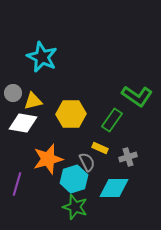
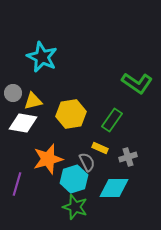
green L-shape: moved 13 px up
yellow hexagon: rotated 8 degrees counterclockwise
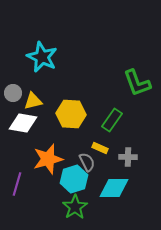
green L-shape: rotated 36 degrees clockwise
yellow hexagon: rotated 12 degrees clockwise
gray cross: rotated 18 degrees clockwise
green star: rotated 20 degrees clockwise
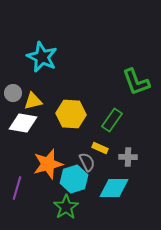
green L-shape: moved 1 px left, 1 px up
orange star: moved 5 px down
purple line: moved 4 px down
green star: moved 9 px left
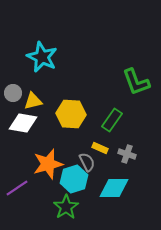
gray cross: moved 1 px left, 3 px up; rotated 18 degrees clockwise
purple line: rotated 40 degrees clockwise
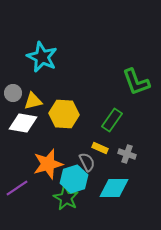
yellow hexagon: moved 7 px left
green star: moved 9 px up; rotated 10 degrees counterclockwise
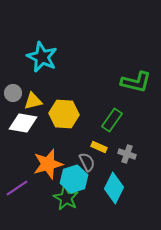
green L-shape: rotated 56 degrees counterclockwise
yellow rectangle: moved 1 px left, 1 px up
cyan diamond: rotated 64 degrees counterclockwise
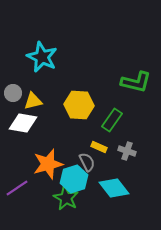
yellow hexagon: moved 15 px right, 9 px up
gray cross: moved 3 px up
cyan diamond: rotated 64 degrees counterclockwise
